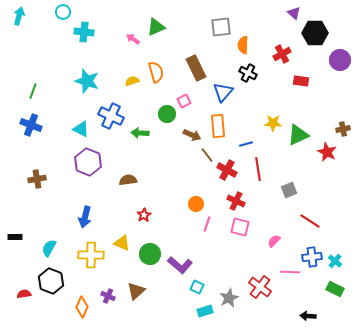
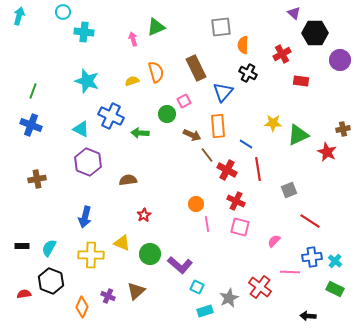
pink arrow at (133, 39): rotated 40 degrees clockwise
blue line at (246, 144): rotated 48 degrees clockwise
pink line at (207, 224): rotated 28 degrees counterclockwise
black rectangle at (15, 237): moved 7 px right, 9 px down
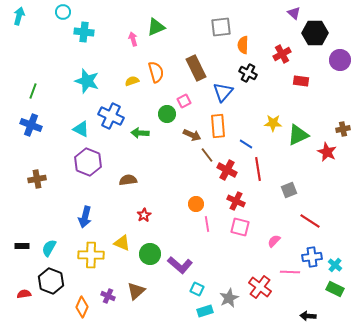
cyan cross at (335, 261): moved 4 px down
cyan square at (197, 287): moved 2 px down
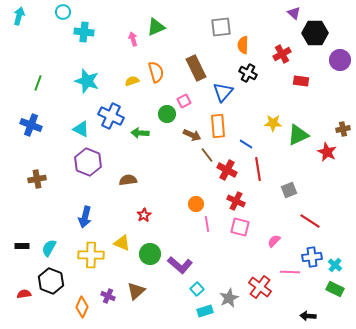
green line at (33, 91): moved 5 px right, 8 px up
cyan square at (197, 289): rotated 24 degrees clockwise
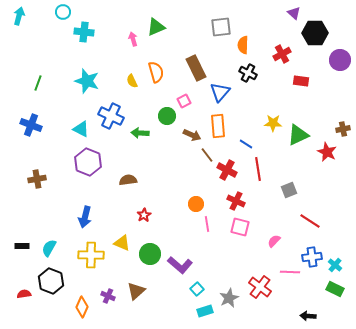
yellow semicircle at (132, 81): rotated 96 degrees counterclockwise
blue triangle at (223, 92): moved 3 px left
green circle at (167, 114): moved 2 px down
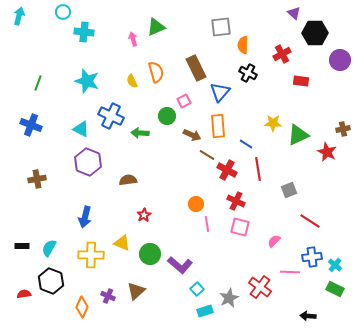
brown line at (207, 155): rotated 21 degrees counterclockwise
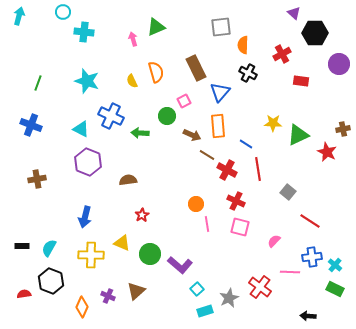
purple circle at (340, 60): moved 1 px left, 4 px down
gray square at (289, 190): moved 1 px left, 2 px down; rotated 28 degrees counterclockwise
red star at (144, 215): moved 2 px left
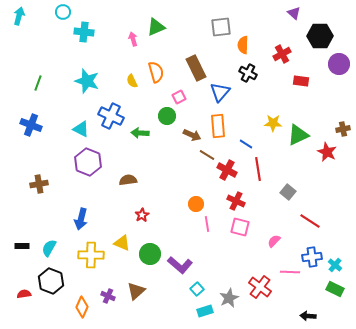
black hexagon at (315, 33): moved 5 px right, 3 px down
pink square at (184, 101): moved 5 px left, 4 px up
brown cross at (37, 179): moved 2 px right, 5 px down
blue arrow at (85, 217): moved 4 px left, 2 px down
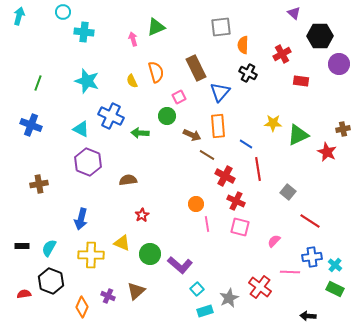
red cross at (227, 170): moved 2 px left, 6 px down
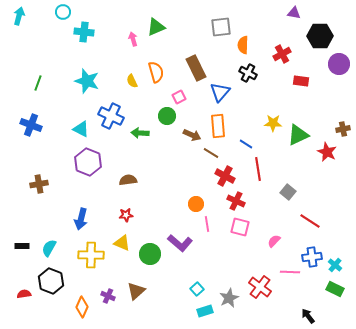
purple triangle at (294, 13): rotated 32 degrees counterclockwise
brown line at (207, 155): moved 4 px right, 2 px up
red star at (142, 215): moved 16 px left; rotated 24 degrees clockwise
purple L-shape at (180, 265): moved 22 px up
black arrow at (308, 316): rotated 49 degrees clockwise
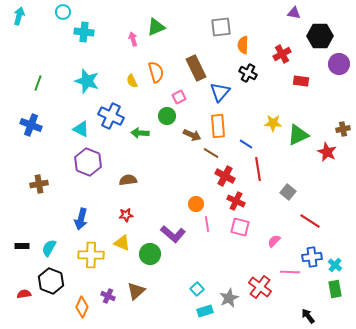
purple L-shape at (180, 243): moved 7 px left, 9 px up
green rectangle at (335, 289): rotated 54 degrees clockwise
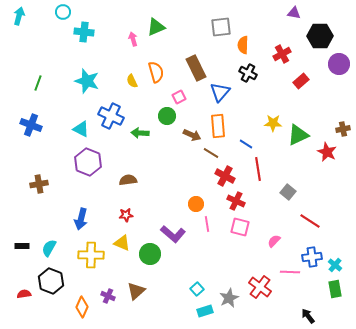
red rectangle at (301, 81): rotated 49 degrees counterclockwise
